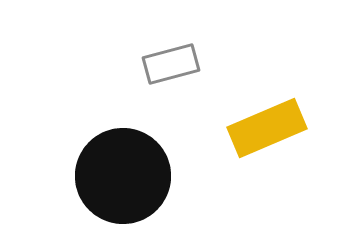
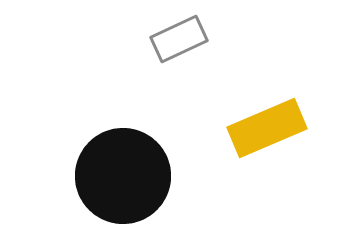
gray rectangle: moved 8 px right, 25 px up; rotated 10 degrees counterclockwise
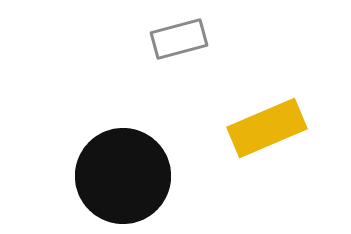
gray rectangle: rotated 10 degrees clockwise
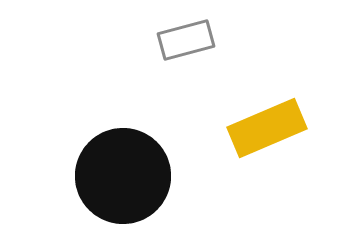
gray rectangle: moved 7 px right, 1 px down
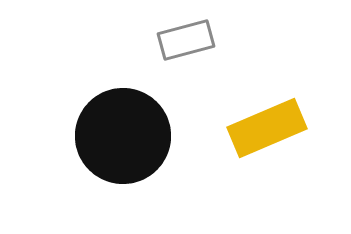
black circle: moved 40 px up
